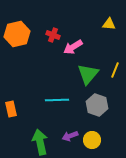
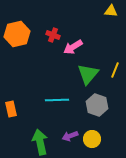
yellow triangle: moved 2 px right, 13 px up
yellow circle: moved 1 px up
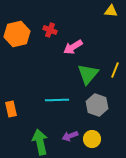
red cross: moved 3 px left, 5 px up
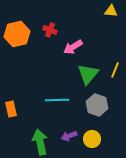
purple arrow: moved 1 px left
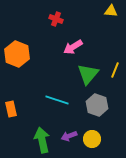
red cross: moved 6 px right, 11 px up
orange hexagon: moved 20 px down; rotated 25 degrees counterclockwise
cyan line: rotated 20 degrees clockwise
green arrow: moved 2 px right, 2 px up
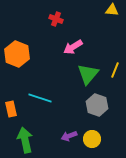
yellow triangle: moved 1 px right, 1 px up
cyan line: moved 17 px left, 2 px up
green arrow: moved 17 px left
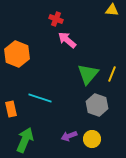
pink arrow: moved 6 px left, 7 px up; rotated 72 degrees clockwise
yellow line: moved 3 px left, 4 px down
green arrow: rotated 35 degrees clockwise
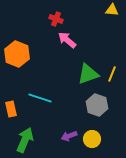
green triangle: rotated 30 degrees clockwise
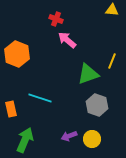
yellow line: moved 13 px up
